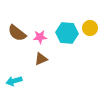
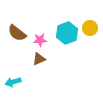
cyan hexagon: rotated 25 degrees counterclockwise
pink star: moved 3 px down
brown triangle: moved 2 px left
cyan arrow: moved 1 px left, 1 px down
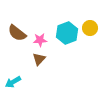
brown triangle: rotated 24 degrees counterclockwise
cyan arrow: rotated 14 degrees counterclockwise
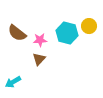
yellow circle: moved 1 px left, 2 px up
cyan hexagon: rotated 25 degrees counterclockwise
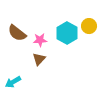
cyan hexagon: rotated 15 degrees clockwise
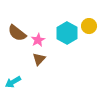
pink star: moved 2 px left; rotated 24 degrees counterclockwise
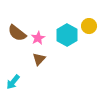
cyan hexagon: moved 2 px down
pink star: moved 2 px up
cyan arrow: rotated 21 degrees counterclockwise
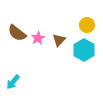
yellow circle: moved 2 px left, 1 px up
cyan hexagon: moved 17 px right, 15 px down
brown triangle: moved 20 px right, 19 px up
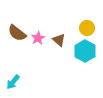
yellow circle: moved 3 px down
brown triangle: rotated 32 degrees counterclockwise
cyan hexagon: moved 1 px right, 1 px down
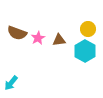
yellow circle: moved 1 px right, 1 px down
brown semicircle: rotated 18 degrees counterclockwise
brown triangle: rotated 48 degrees counterclockwise
cyan arrow: moved 2 px left, 1 px down
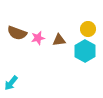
pink star: rotated 16 degrees clockwise
